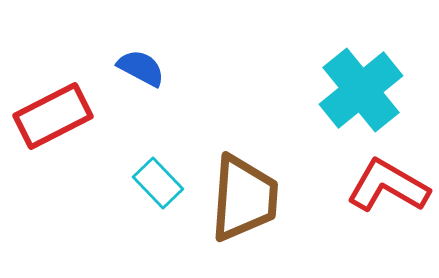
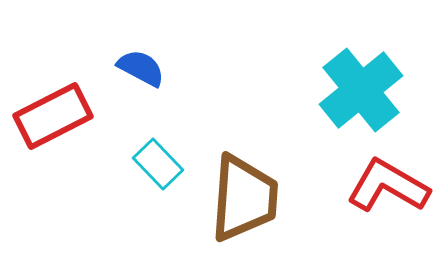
cyan rectangle: moved 19 px up
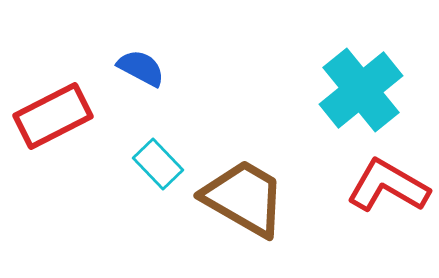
brown trapezoid: rotated 64 degrees counterclockwise
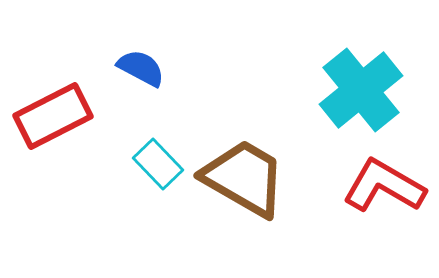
red L-shape: moved 4 px left
brown trapezoid: moved 20 px up
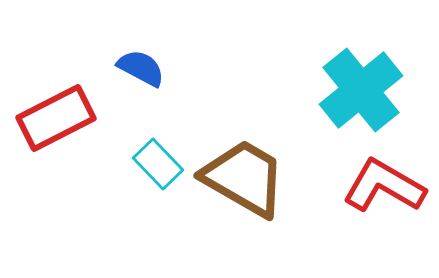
red rectangle: moved 3 px right, 2 px down
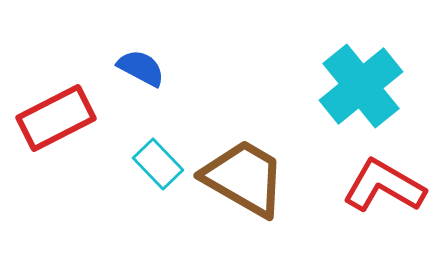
cyan cross: moved 4 px up
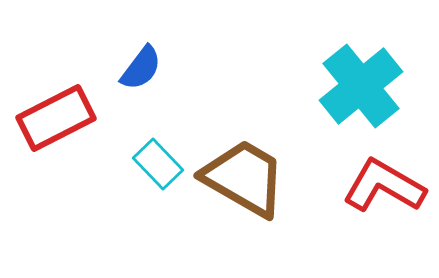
blue semicircle: rotated 99 degrees clockwise
